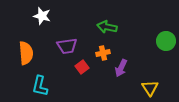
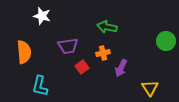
purple trapezoid: moved 1 px right
orange semicircle: moved 2 px left, 1 px up
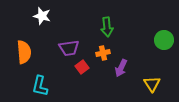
green arrow: rotated 108 degrees counterclockwise
green circle: moved 2 px left, 1 px up
purple trapezoid: moved 1 px right, 2 px down
yellow triangle: moved 2 px right, 4 px up
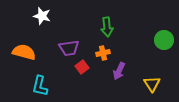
orange semicircle: rotated 70 degrees counterclockwise
purple arrow: moved 2 px left, 3 px down
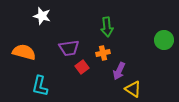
yellow triangle: moved 19 px left, 5 px down; rotated 24 degrees counterclockwise
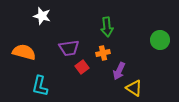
green circle: moved 4 px left
yellow triangle: moved 1 px right, 1 px up
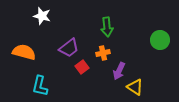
purple trapezoid: rotated 30 degrees counterclockwise
yellow triangle: moved 1 px right, 1 px up
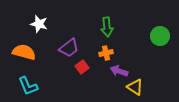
white star: moved 3 px left, 8 px down
green circle: moved 4 px up
orange cross: moved 3 px right
purple arrow: rotated 84 degrees clockwise
cyan L-shape: moved 12 px left; rotated 35 degrees counterclockwise
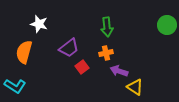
green circle: moved 7 px right, 11 px up
orange semicircle: rotated 90 degrees counterclockwise
cyan L-shape: moved 13 px left; rotated 35 degrees counterclockwise
